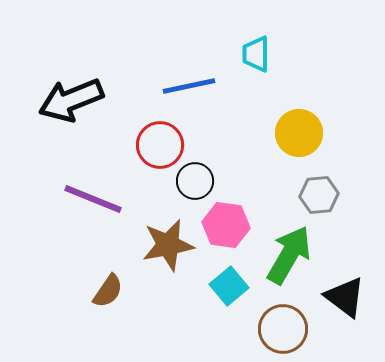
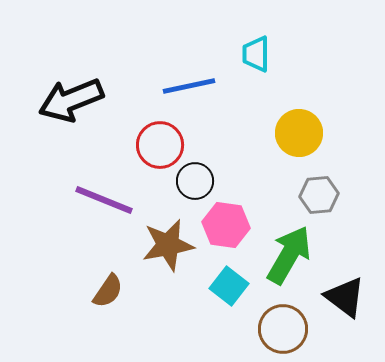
purple line: moved 11 px right, 1 px down
cyan square: rotated 12 degrees counterclockwise
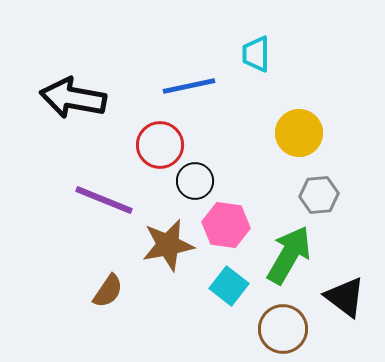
black arrow: moved 2 px right, 2 px up; rotated 32 degrees clockwise
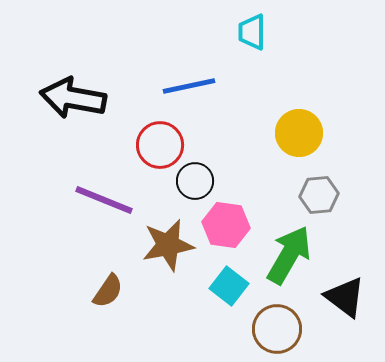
cyan trapezoid: moved 4 px left, 22 px up
brown circle: moved 6 px left
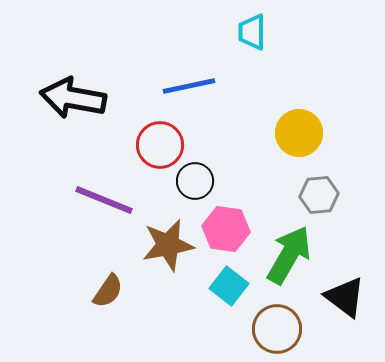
pink hexagon: moved 4 px down
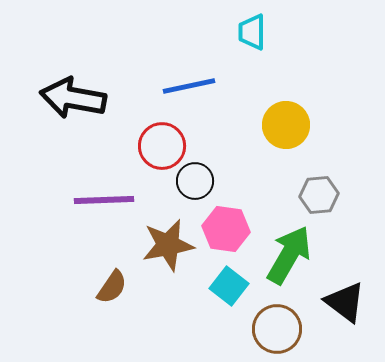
yellow circle: moved 13 px left, 8 px up
red circle: moved 2 px right, 1 px down
purple line: rotated 24 degrees counterclockwise
brown semicircle: moved 4 px right, 4 px up
black triangle: moved 5 px down
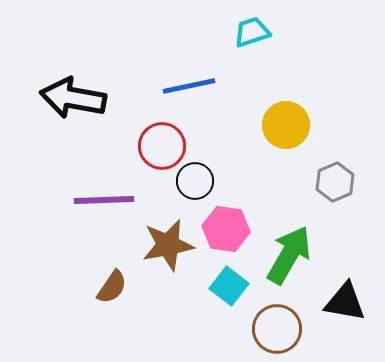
cyan trapezoid: rotated 72 degrees clockwise
gray hexagon: moved 16 px right, 13 px up; rotated 18 degrees counterclockwise
black triangle: rotated 27 degrees counterclockwise
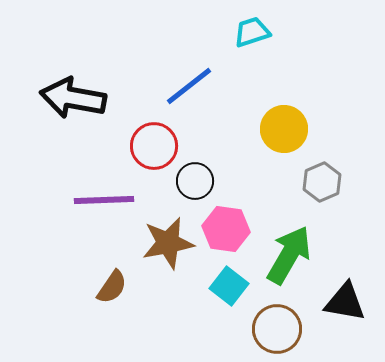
blue line: rotated 26 degrees counterclockwise
yellow circle: moved 2 px left, 4 px down
red circle: moved 8 px left
gray hexagon: moved 13 px left
brown star: moved 2 px up
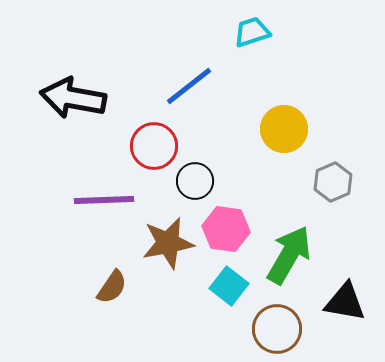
gray hexagon: moved 11 px right
